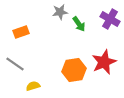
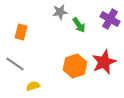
green arrow: moved 1 px down
orange rectangle: rotated 56 degrees counterclockwise
orange hexagon: moved 1 px right, 4 px up; rotated 10 degrees counterclockwise
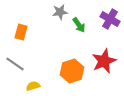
red star: moved 1 px up
orange hexagon: moved 3 px left, 5 px down
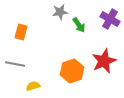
gray line: rotated 24 degrees counterclockwise
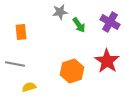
purple cross: moved 3 px down
orange rectangle: rotated 21 degrees counterclockwise
red star: moved 3 px right; rotated 15 degrees counterclockwise
yellow semicircle: moved 4 px left, 1 px down
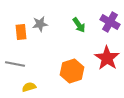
gray star: moved 20 px left, 12 px down
red star: moved 3 px up
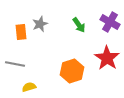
gray star: rotated 14 degrees counterclockwise
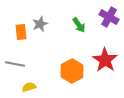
purple cross: moved 1 px left, 5 px up
red star: moved 2 px left, 2 px down
orange hexagon: rotated 10 degrees counterclockwise
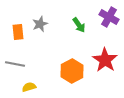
orange rectangle: moved 3 px left
